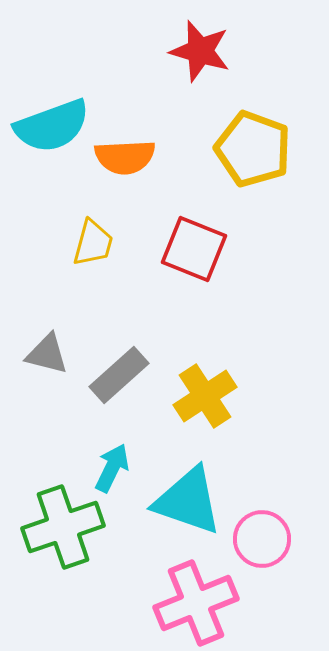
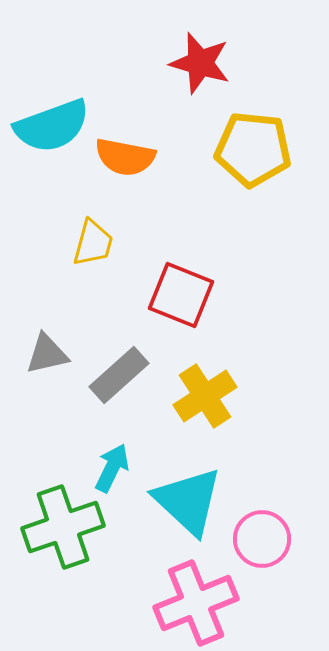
red star: moved 12 px down
yellow pentagon: rotated 14 degrees counterclockwise
orange semicircle: rotated 14 degrees clockwise
red square: moved 13 px left, 46 px down
gray triangle: rotated 27 degrees counterclockwise
cyan triangle: rotated 24 degrees clockwise
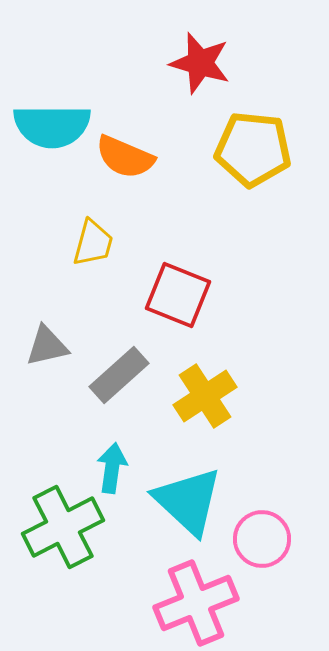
cyan semicircle: rotated 20 degrees clockwise
orange semicircle: rotated 12 degrees clockwise
red square: moved 3 px left
gray triangle: moved 8 px up
cyan arrow: rotated 18 degrees counterclockwise
green cross: rotated 8 degrees counterclockwise
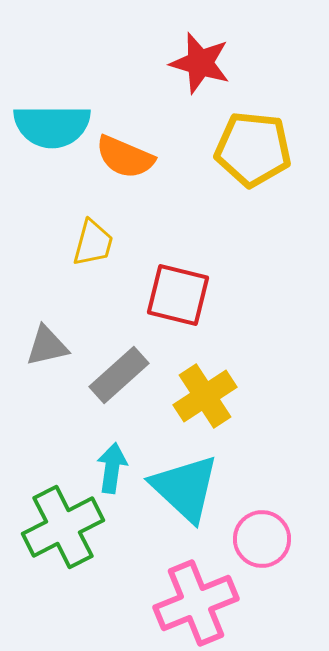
red square: rotated 8 degrees counterclockwise
cyan triangle: moved 3 px left, 13 px up
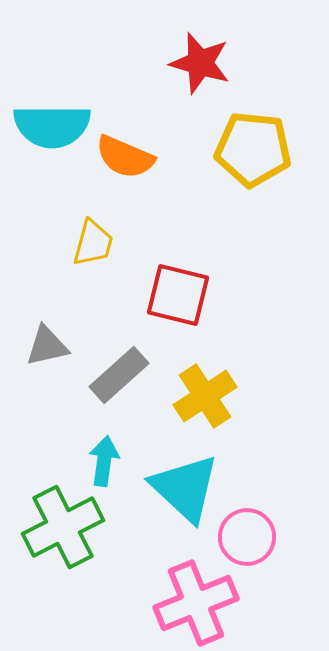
cyan arrow: moved 8 px left, 7 px up
pink circle: moved 15 px left, 2 px up
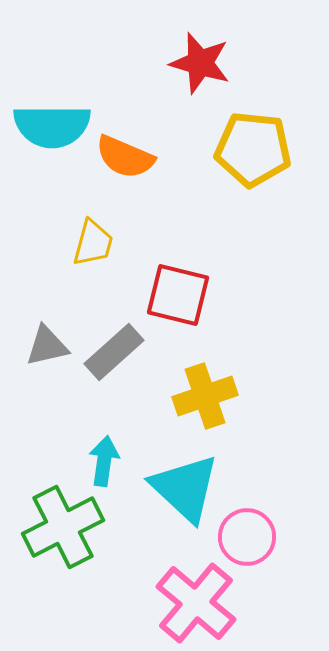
gray rectangle: moved 5 px left, 23 px up
yellow cross: rotated 14 degrees clockwise
pink cross: rotated 28 degrees counterclockwise
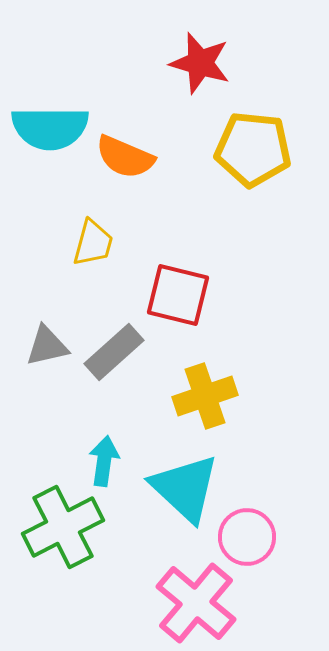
cyan semicircle: moved 2 px left, 2 px down
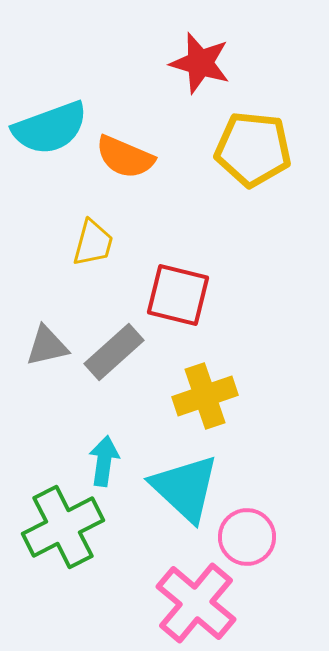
cyan semicircle: rotated 20 degrees counterclockwise
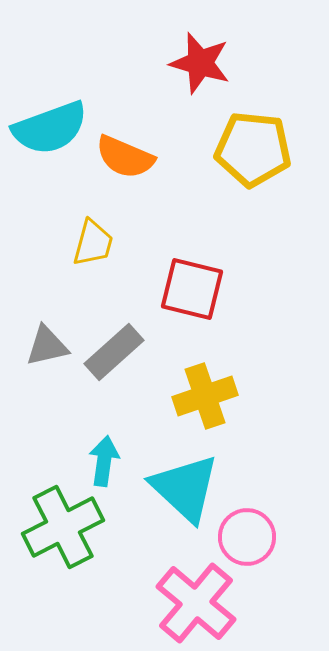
red square: moved 14 px right, 6 px up
